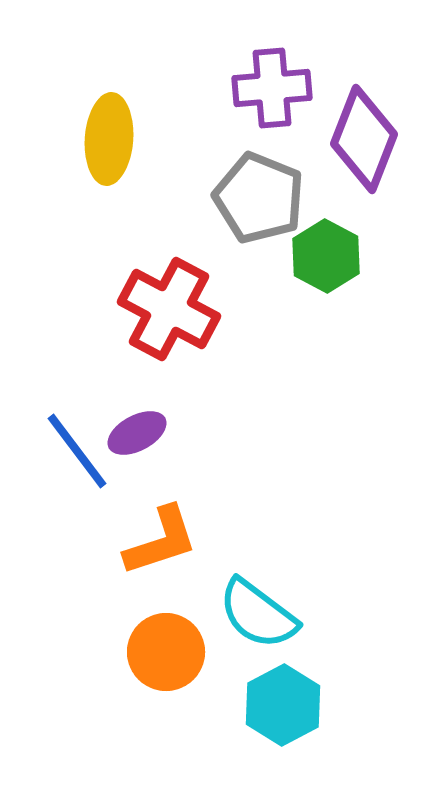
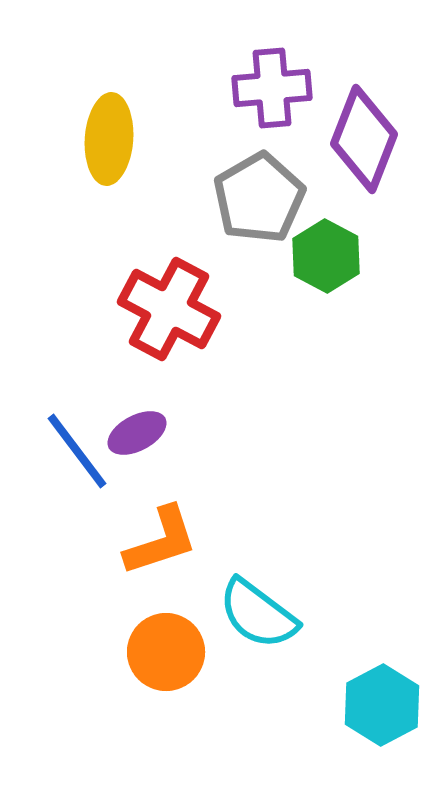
gray pentagon: rotated 20 degrees clockwise
cyan hexagon: moved 99 px right
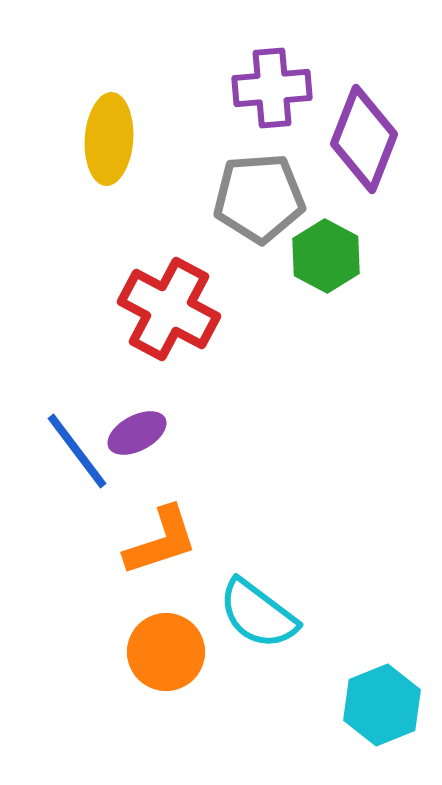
gray pentagon: rotated 26 degrees clockwise
cyan hexagon: rotated 6 degrees clockwise
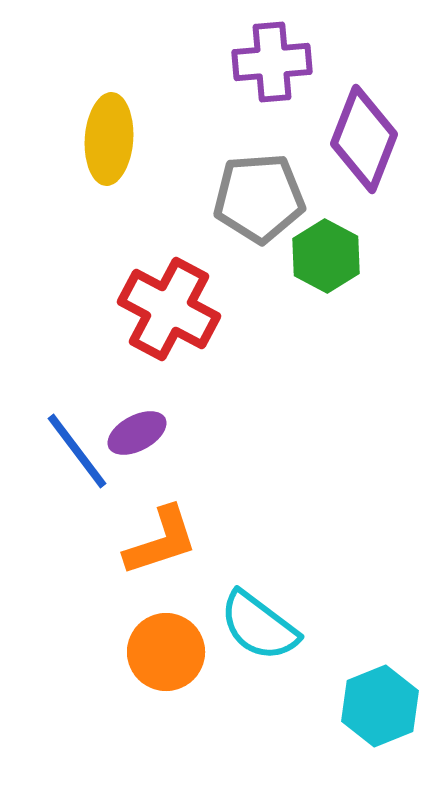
purple cross: moved 26 px up
cyan semicircle: moved 1 px right, 12 px down
cyan hexagon: moved 2 px left, 1 px down
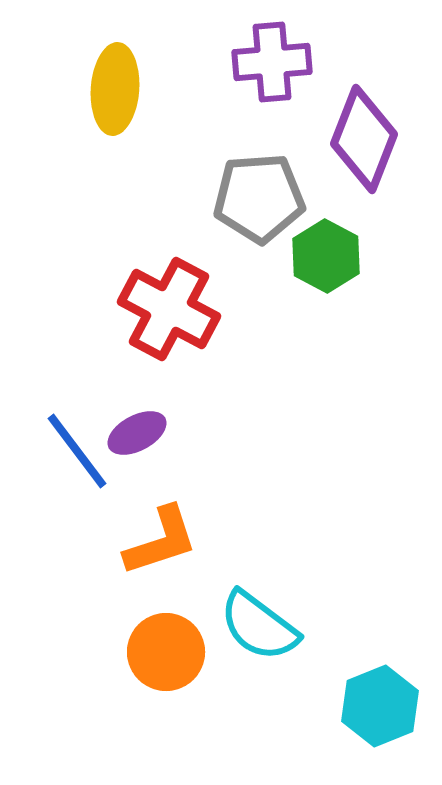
yellow ellipse: moved 6 px right, 50 px up
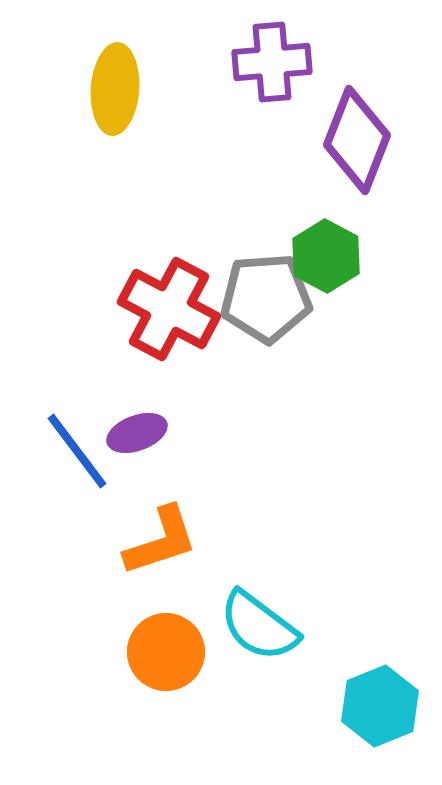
purple diamond: moved 7 px left, 1 px down
gray pentagon: moved 7 px right, 100 px down
purple ellipse: rotated 8 degrees clockwise
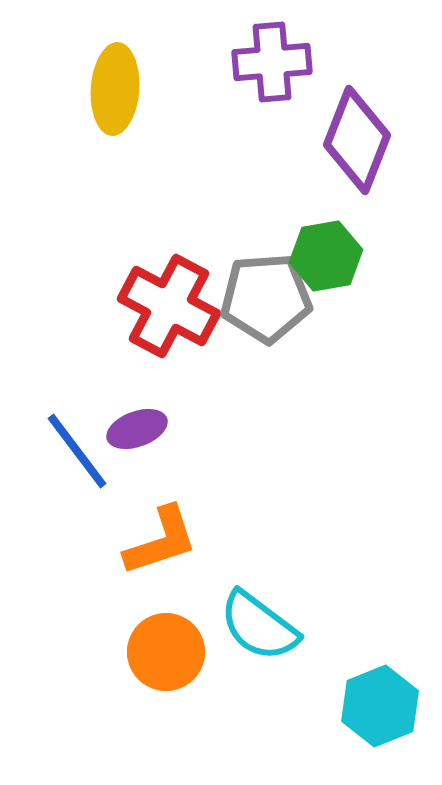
green hexagon: rotated 22 degrees clockwise
red cross: moved 3 px up
purple ellipse: moved 4 px up
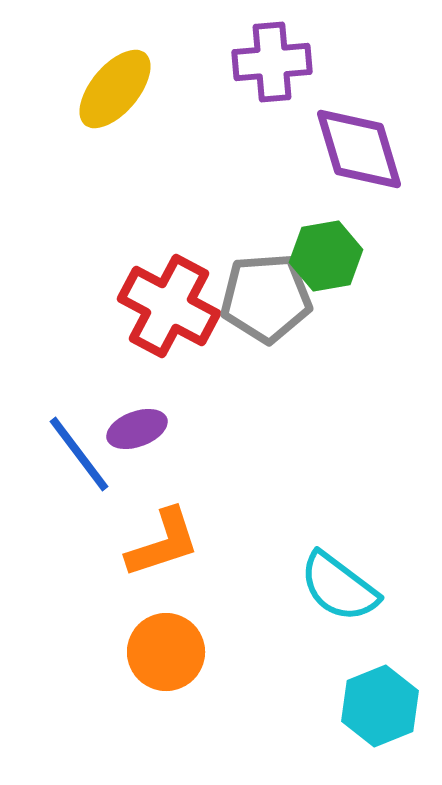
yellow ellipse: rotated 36 degrees clockwise
purple diamond: moved 2 px right, 9 px down; rotated 38 degrees counterclockwise
blue line: moved 2 px right, 3 px down
orange L-shape: moved 2 px right, 2 px down
cyan semicircle: moved 80 px right, 39 px up
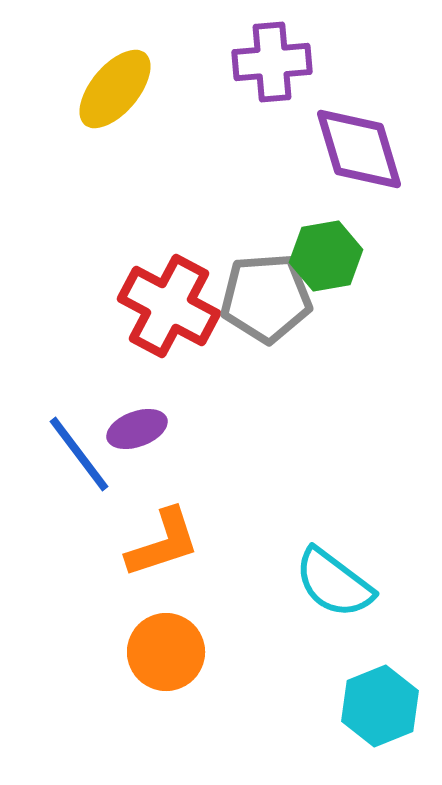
cyan semicircle: moved 5 px left, 4 px up
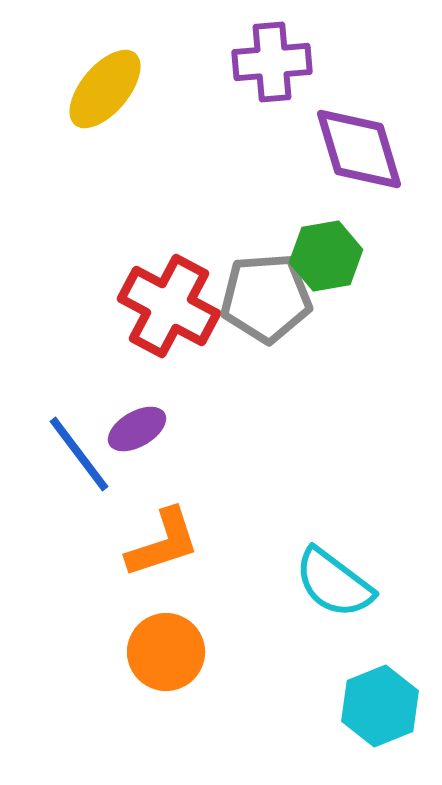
yellow ellipse: moved 10 px left
purple ellipse: rotated 10 degrees counterclockwise
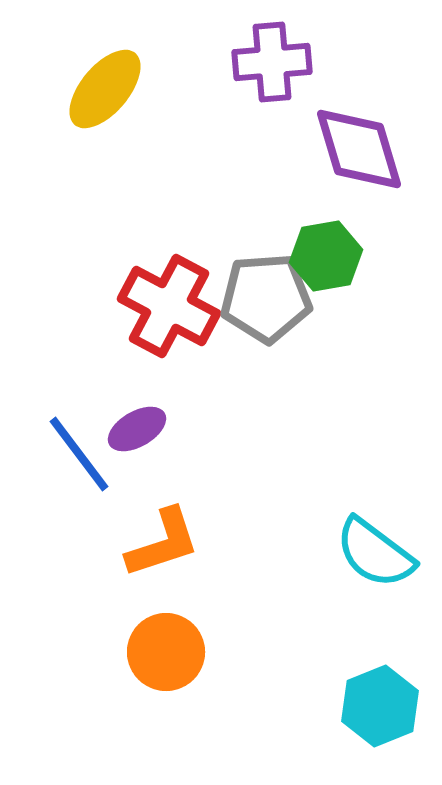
cyan semicircle: moved 41 px right, 30 px up
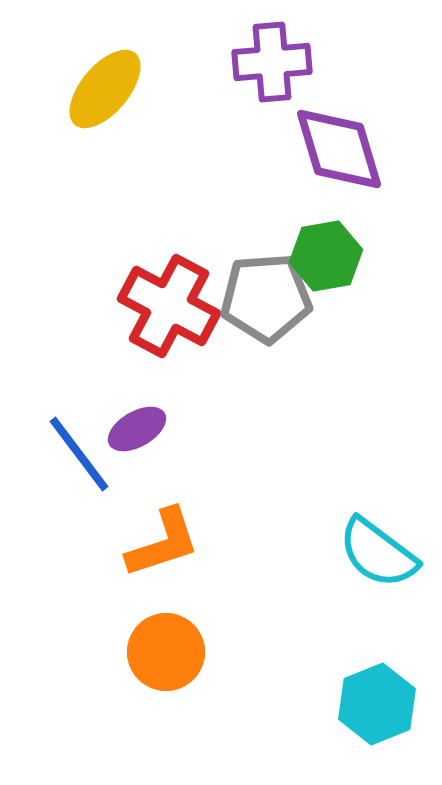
purple diamond: moved 20 px left
cyan semicircle: moved 3 px right
cyan hexagon: moved 3 px left, 2 px up
